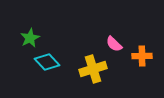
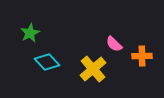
green star: moved 5 px up
yellow cross: rotated 24 degrees counterclockwise
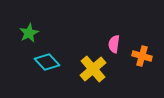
green star: moved 1 px left
pink semicircle: rotated 54 degrees clockwise
orange cross: rotated 18 degrees clockwise
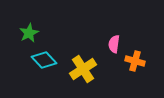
orange cross: moved 7 px left, 5 px down
cyan diamond: moved 3 px left, 2 px up
yellow cross: moved 10 px left; rotated 8 degrees clockwise
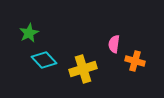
yellow cross: rotated 16 degrees clockwise
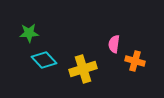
green star: rotated 24 degrees clockwise
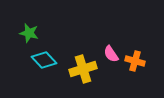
green star: rotated 18 degrees clockwise
pink semicircle: moved 3 px left, 10 px down; rotated 42 degrees counterclockwise
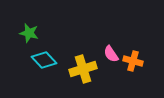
orange cross: moved 2 px left
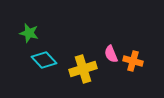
pink semicircle: rotated 12 degrees clockwise
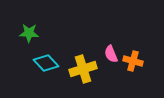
green star: rotated 12 degrees counterclockwise
cyan diamond: moved 2 px right, 3 px down
